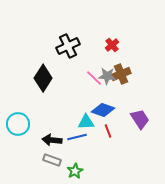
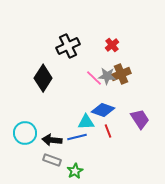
cyan circle: moved 7 px right, 9 px down
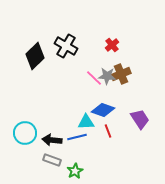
black cross: moved 2 px left; rotated 35 degrees counterclockwise
black diamond: moved 8 px left, 22 px up; rotated 12 degrees clockwise
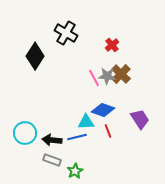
black cross: moved 13 px up
black diamond: rotated 12 degrees counterclockwise
brown cross: rotated 24 degrees counterclockwise
pink line: rotated 18 degrees clockwise
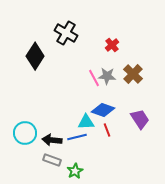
brown cross: moved 12 px right
red line: moved 1 px left, 1 px up
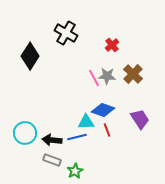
black diamond: moved 5 px left
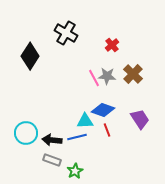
cyan triangle: moved 1 px left, 1 px up
cyan circle: moved 1 px right
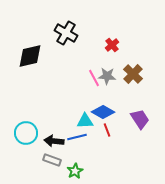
black diamond: rotated 44 degrees clockwise
blue diamond: moved 2 px down; rotated 10 degrees clockwise
black arrow: moved 2 px right, 1 px down
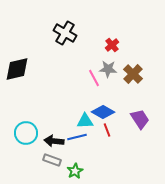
black cross: moved 1 px left
black diamond: moved 13 px left, 13 px down
gray star: moved 1 px right, 7 px up
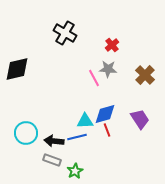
brown cross: moved 12 px right, 1 px down
blue diamond: moved 2 px right, 2 px down; rotated 45 degrees counterclockwise
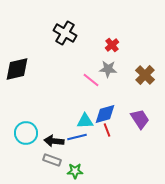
pink line: moved 3 px left, 2 px down; rotated 24 degrees counterclockwise
green star: rotated 28 degrees clockwise
